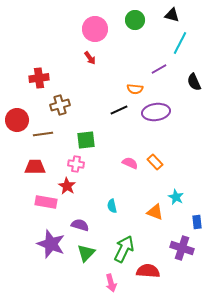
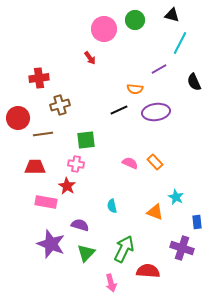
pink circle: moved 9 px right
red circle: moved 1 px right, 2 px up
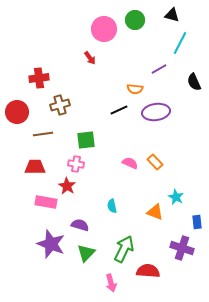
red circle: moved 1 px left, 6 px up
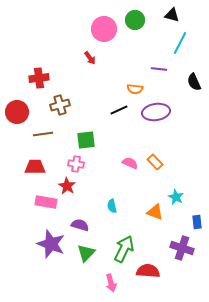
purple line: rotated 35 degrees clockwise
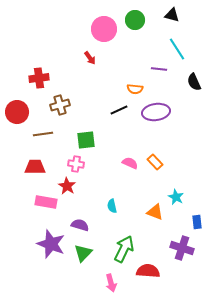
cyan line: moved 3 px left, 6 px down; rotated 60 degrees counterclockwise
green triangle: moved 3 px left
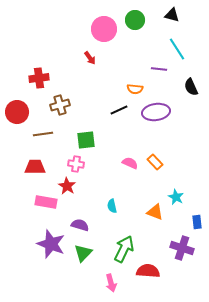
black semicircle: moved 3 px left, 5 px down
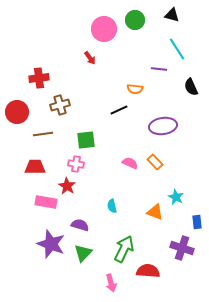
purple ellipse: moved 7 px right, 14 px down
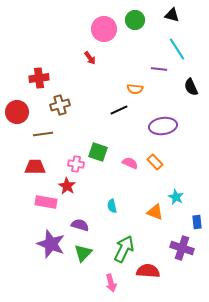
green square: moved 12 px right, 12 px down; rotated 24 degrees clockwise
